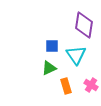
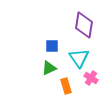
cyan triangle: moved 3 px right, 3 px down
pink cross: moved 7 px up
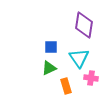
blue square: moved 1 px left, 1 px down
pink cross: rotated 24 degrees counterclockwise
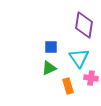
orange rectangle: moved 2 px right
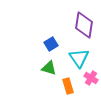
blue square: moved 3 px up; rotated 32 degrees counterclockwise
green triangle: rotated 42 degrees clockwise
pink cross: rotated 24 degrees clockwise
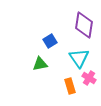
blue square: moved 1 px left, 3 px up
green triangle: moved 9 px left, 4 px up; rotated 28 degrees counterclockwise
pink cross: moved 2 px left
orange rectangle: moved 2 px right
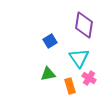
green triangle: moved 8 px right, 10 px down
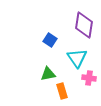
blue square: moved 1 px up; rotated 24 degrees counterclockwise
cyan triangle: moved 2 px left
pink cross: rotated 24 degrees counterclockwise
orange rectangle: moved 8 px left, 5 px down
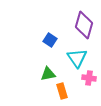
purple diamond: rotated 8 degrees clockwise
